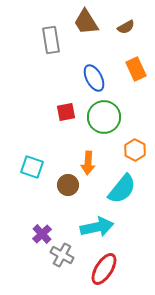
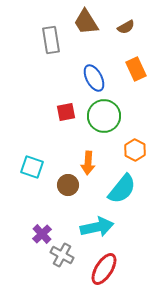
green circle: moved 1 px up
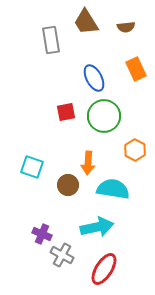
brown semicircle: rotated 24 degrees clockwise
cyan semicircle: moved 9 px left; rotated 120 degrees counterclockwise
purple cross: rotated 24 degrees counterclockwise
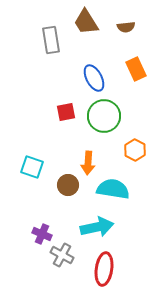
red ellipse: rotated 24 degrees counterclockwise
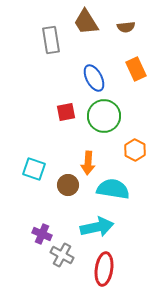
cyan square: moved 2 px right, 2 px down
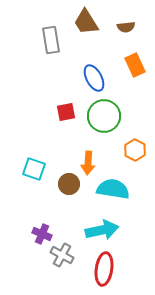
orange rectangle: moved 1 px left, 4 px up
brown circle: moved 1 px right, 1 px up
cyan arrow: moved 5 px right, 3 px down
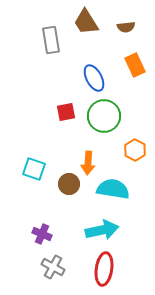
gray cross: moved 9 px left, 12 px down
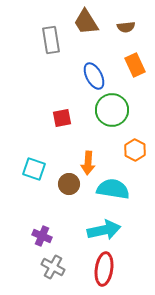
blue ellipse: moved 2 px up
red square: moved 4 px left, 6 px down
green circle: moved 8 px right, 6 px up
cyan arrow: moved 2 px right
purple cross: moved 2 px down
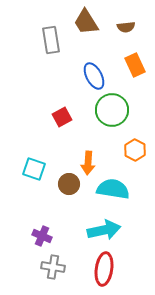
red square: moved 1 px up; rotated 18 degrees counterclockwise
gray cross: rotated 20 degrees counterclockwise
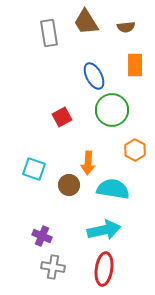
gray rectangle: moved 2 px left, 7 px up
orange rectangle: rotated 25 degrees clockwise
brown circle: moved 1 px down
